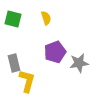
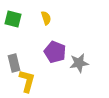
purple pentagon: rotated 30 degrees counterclockwise
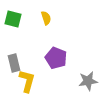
purple pentagon: moved 1 px right, 6 px down
gray star: moved 9 px right, 18 px down
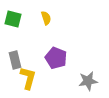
gray rectangle: moved 1 px right, 3 px up
yellow L-shape: moved 1 px right, 3 px up
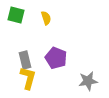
green square: moved 3 px right, 4 px up
gray rectangle: moved 10 px right
